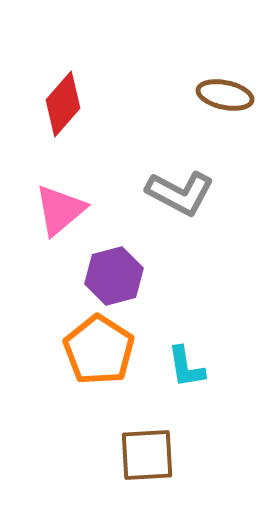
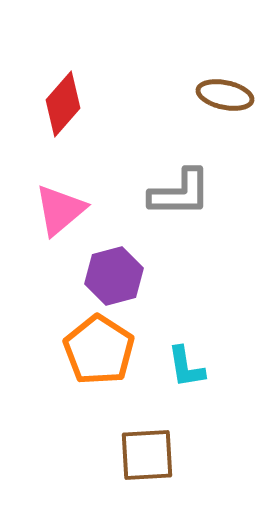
gray L-shape: rotated 28 degrees counterclockwise
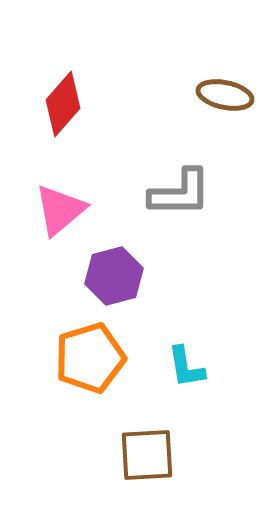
orange pentagon: moved 9 px left, 8 px down; rotated 22 degrees clockwise
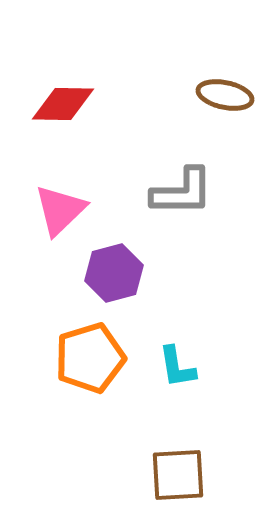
red diamond: rotated 50 degrees clockwise
gray L-shape: moved 2 px right, 1 px up
pink triangle: rotated 4 degrees counterclockwise
purple hexagon: moved 3 px up
cyan L-shape: moved 9 px left
brown square: moved 31 px right, 20 px down
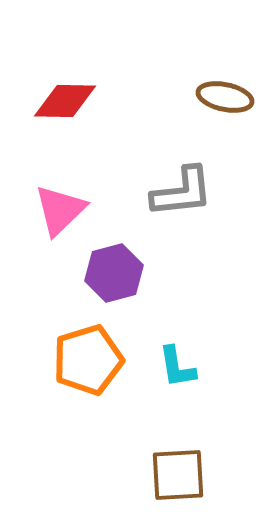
brown ellipse: moved 2 px down
red diamond: moved 2 px right, 3 px up
gray L-shape: rotated 6 degrees counterclockwise
orange pentagon: moved 2 px left, 2 px down
